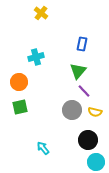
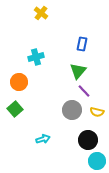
green square: moved 5 px left, 2 px down; rotated 28 degrees counterclockwise
yellow semicircle: moved 2 px right
cyan arrow: moved 9 px up; rotated 112 degrees clockwise
cyan circle: moved 1 px right, 1 px up
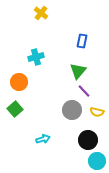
blue rectangle: moved 3 px up
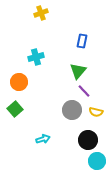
yellow cross: rotated 32 degrees clockwise
yellow semicircle: moved 1 px left
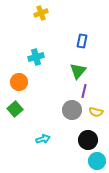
purple line: rotated 56 degrees clockwise
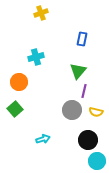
blue rectangle: moved 2 px up
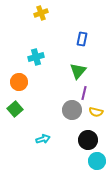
purple line: moved 2 px down
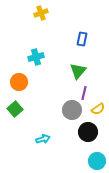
yellow semicircle: moved 2 px right, 3 px up; rotated 48 degrees counterclockwise
black circle: moved 8 px up
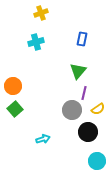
cyan cross: moved 15 px up
orange circle: moved 6 px left, 4 px down
